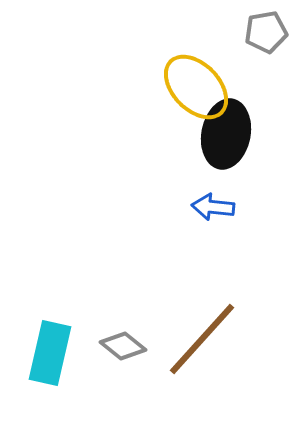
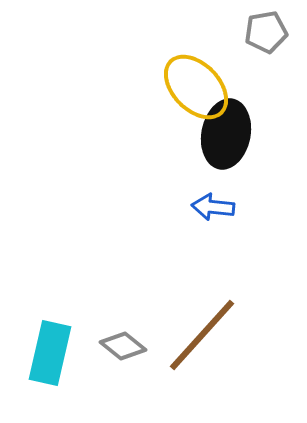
brown line: moved 4 px up
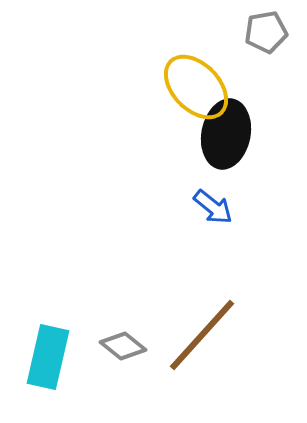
blue arrow: rotated 147 degrees counterclockwise
cyan rectangle: moved 2 px left, 4 px down
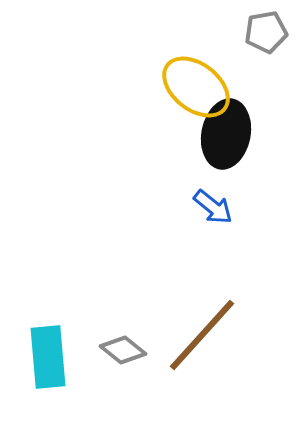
yellow ellipse: rotated 8 degrees counterclockwise
gray diamond: moved 4 px down
cyan rectangle: rotated 18 degrees counterclockwise
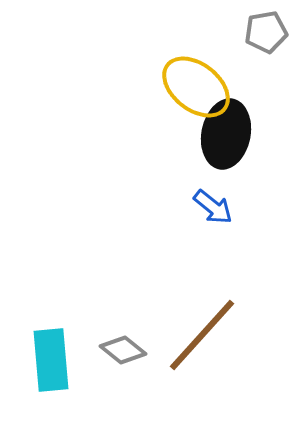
cyan rectangle: moved 3 px right, 3 px down
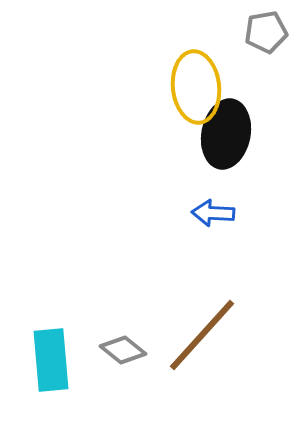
yellow ellipse: rotated 46 degrees clockwise
blue arrow: moved 6 px down; rotated 144 degrees clockwise
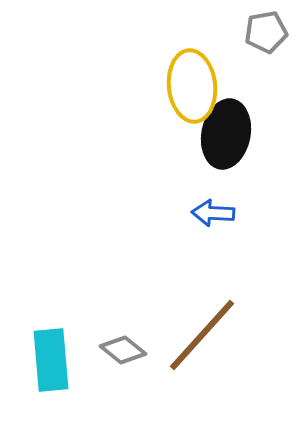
yellow ellipse: moved 4 px left, 1 px up
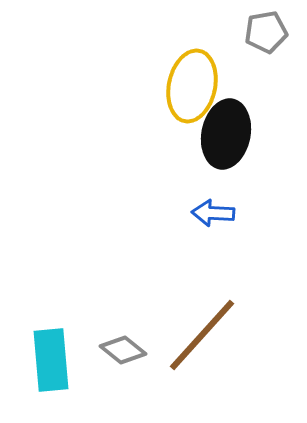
yellow ellipse: rotated 18 degrees clockwise
